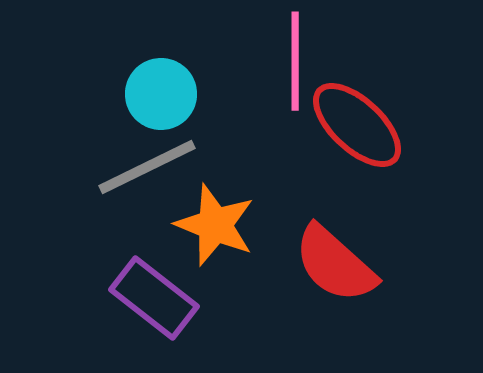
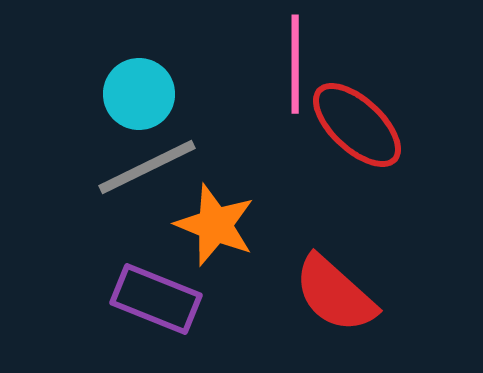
pink line: moved 3 px down
cyan circle: moved 22 px left
red semicircle: moved 30 px down
purple rectangle: moved 2 px right, 1 px down; rotated 16 degrees counterclockwise
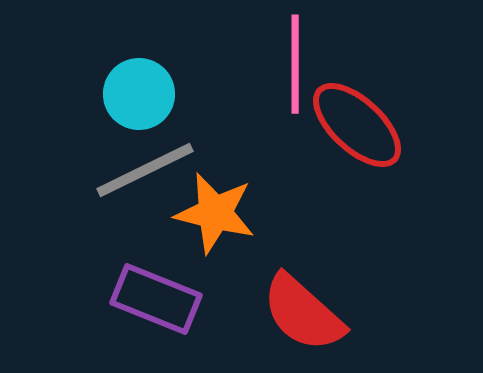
gray line: moved 2 px left, 3 px down
orange star: moved 12 px up; rotated 8 degrees counterclockwise
red semicircle: moved 32 px left, 19 px down
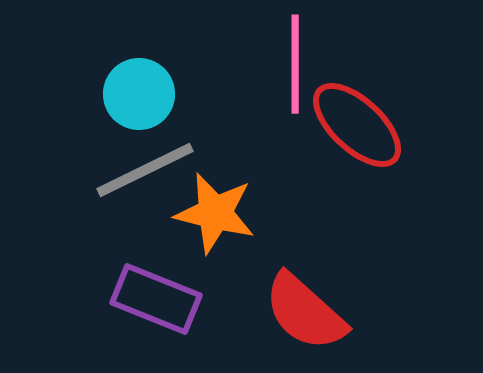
red semicircle: moved 2 px right, 1 px up
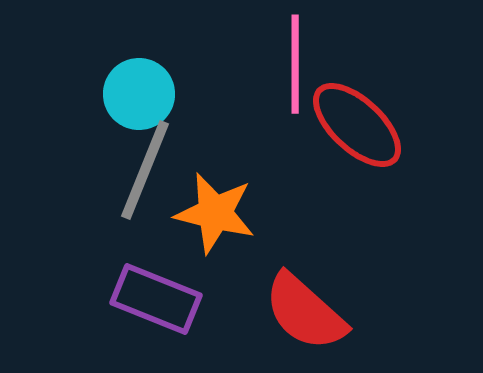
gray line: rotated 42 degrees counterclockwise
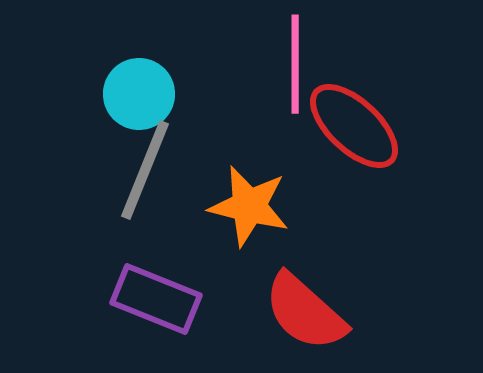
red ellipse: moved 3 px left, 1 px down
orange star: moved 34 px right, 7 px up
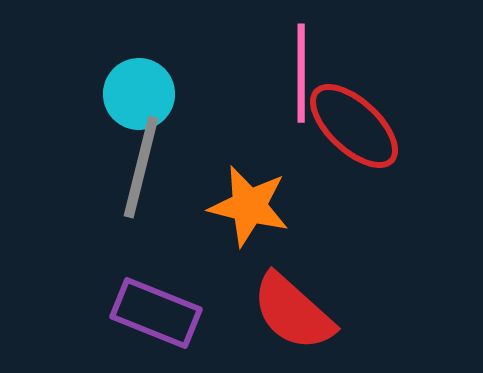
pink line: moved 6 px right, 9 px down
gray line: moved 4 px left, 3 px up; rotated 8 degrees counterclockwise
purple rectangle: moved 14 px down
red semicircle: moved 12 px left
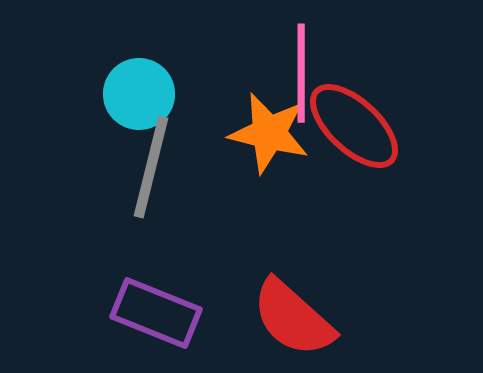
gray line: moved 10 px right
orange star: moved 20 px right, 73 px up
red semicircle: moved 6 px down
